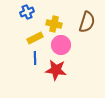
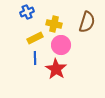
red star: moved 1 px up; rotated 25 degrees clockwise
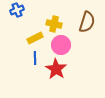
blue cross: moved 10 px left, 2 px up
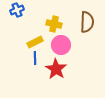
brown semicircle: rotated 15 degrees counterclockwise
yellow rectangle: moved 4 px down
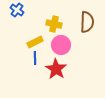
blue cross: rotated 32 degrees counterclockwise
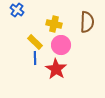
yellow rectangle: rotated 70 degrees clockwise
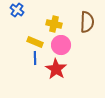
yellow rectangle: rotated 21 degrees counterclockwise
